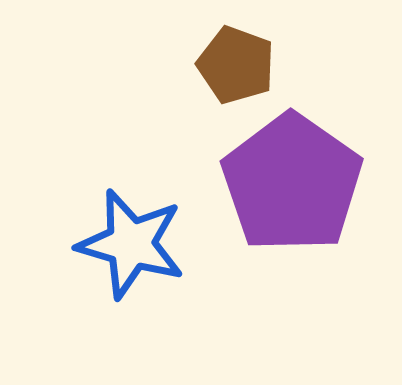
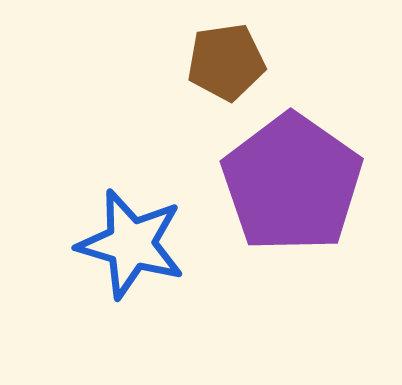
brown pentagon: moved 10 px left, 3 px up; rotated 28 degrees counterclockwise
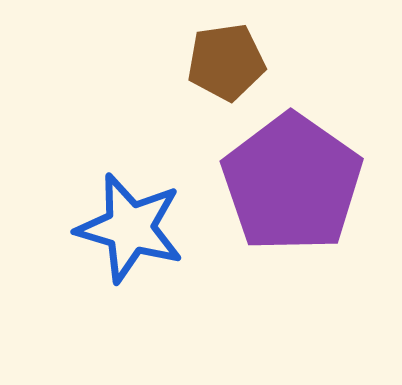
blue star: moved 1 px left, 16 px up
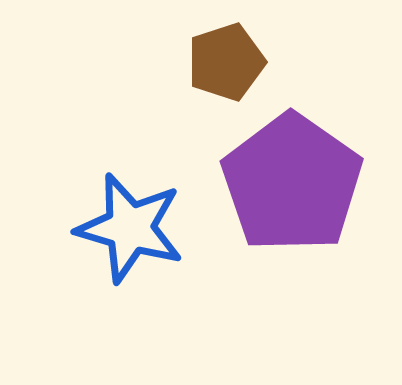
brown pentagon: rotated 10 degrees counterclockwise
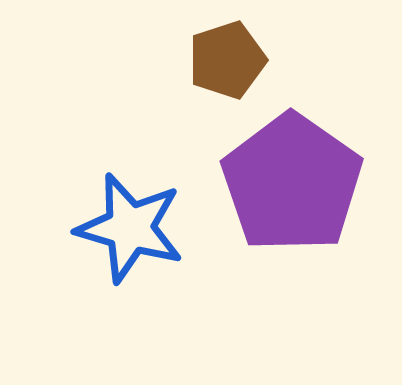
brown pentagon: moved 1 px right, 2 px up
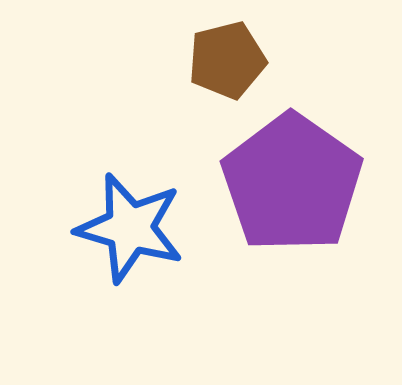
brown pentagon: rotated 4 degrees clockwise
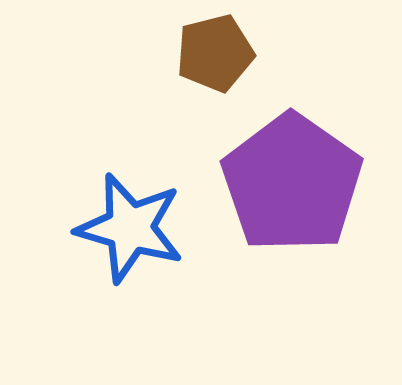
brown pentagon: moved 12 px left, 7 px up
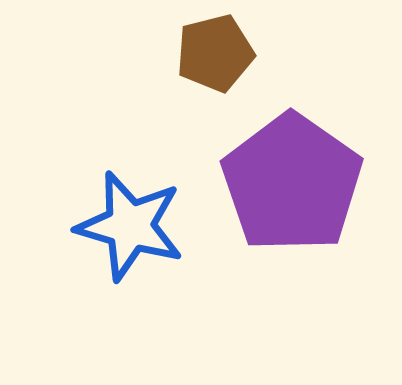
blue star: moved 2 px up
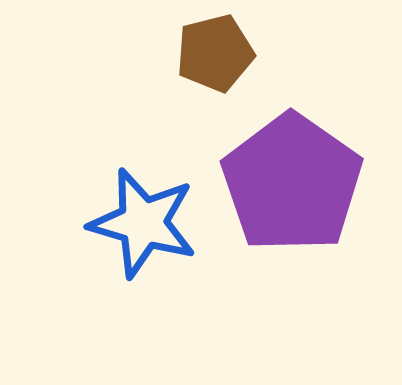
blue star: moved 13 px right, 3 px up
